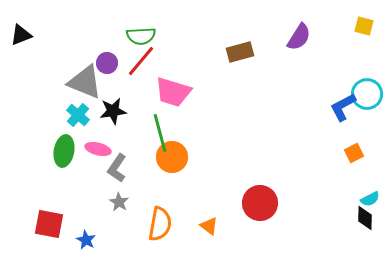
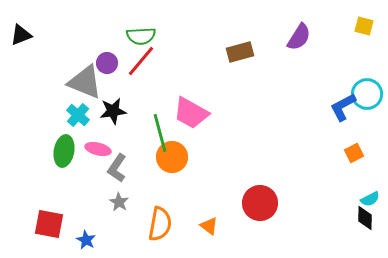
pink trapezoid: moved 18 px right, 21 px down; rotated 12 degrees clockwise
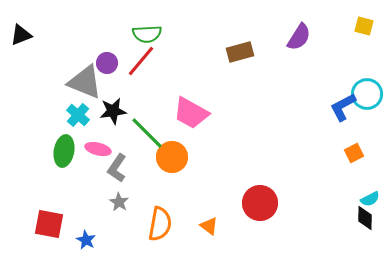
green semicircle: moved 6 px right, 2 px up
green line: moved 13 px left; rotated 30 degrees counterclockwise
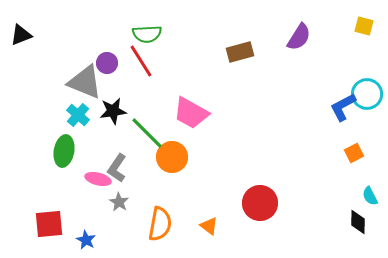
red line: rotated 72 degrees counterclockwise
pink ellipse: moved 30 px down
cyan semicircle: moved 3 px up; rotated 90 degrees clockwise
black diamond: moved 7 px left, 4 px down
red square: rotated 16 degrees counterclockwise
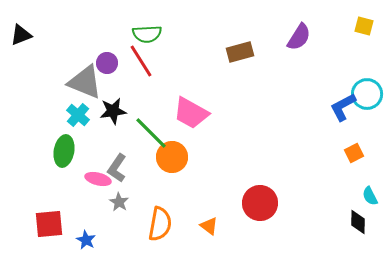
green line: moved 4 px right
